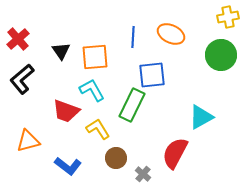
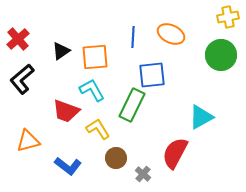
black triangle: rotated 30 degrees clockwise
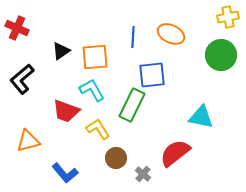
red cross: moved 1 px left, 11 px up; rotated 25 degrees counterclockwise
cyan triangle: rotated 40 degrees clockwise
red semicircle: rotated 24 degrees clockwise
blue L-shape: moved 3 px left, 7 px down; rotated 12 degrees clockwise
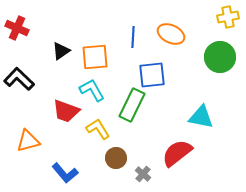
green circle: moved 1 px left, 2 px down
black L-shape: moved 3 px left; rotated 84 degrees clockwise
red semicircle: moved 2 px right
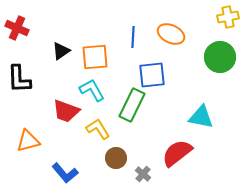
black L-shape: rotated 136 degrees counterclockwise
